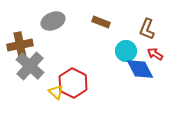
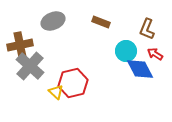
red hexagon: rotated 20 degrees clockwise
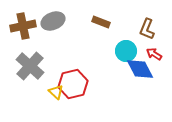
brown cross: moved 3 px right, 19 px up
red arrow: moved 1 px left
red hexagon: moved 1 px down
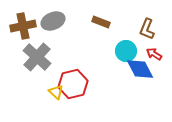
gray cross: moved 7 px right, 9 px up
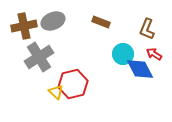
brown cross: moved 1 px right
cyan circle: moved 3 px left, 3 px down
gray cross: moved 2 px right; rotated 16 degrees clockwise
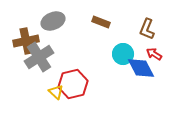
brown cross: moved 2 px right, 15 px down
blue diamond: moved 1 px right, 1 px up
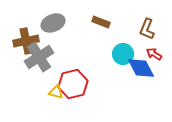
gray ellipse: moved 2 px down
yellow triangle: rotated 28 degrees counterclockwise
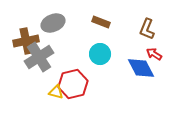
cyan circle: moved 23 px left
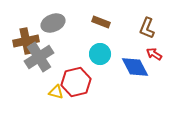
brown L-shape: moved 1 px up
blue diamond: moved 6 px left, 1 px up
red hexagon: moved 3 px right, 2 px up
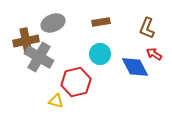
brown rectangle: rotated 30 degrees counterclockwise
gray cross: rotated 28 degrees counterclockwise
yellow triangle: moved 9 px down
